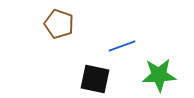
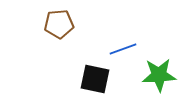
brown pentagon: rotated 24 degrees counterclockwise
blue line: moved 1 px right, 3 px down
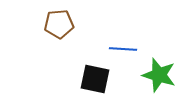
blue line: rotated 24 degrees clockwise
green star: rotated 20 degrees clockwise
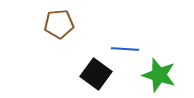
blue line: moved 2 px right
black square: moved 1 px right, 5 px up; rotated 24 degrees clockwise
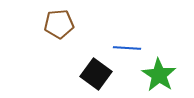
blue line: moved 2 px right, 1 px up
green star: rotated 16 degrees clockwise
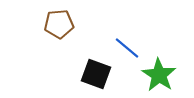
blue line: rotated 36 degrees clockwise
black square: rotated 16 degrees counterclockwise
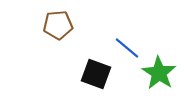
brown pentagon: moved 1 px left, 1 px down
green star: moved 2 px up
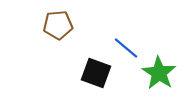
blue line: moved 1 px left
black square: moved 1 px up
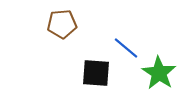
brown pentagon: moved 4 px right, 1 px up
black square: rotated 16 degrees counterclockwise
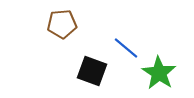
black square: moved 4 px left, 2 px up; rotated 16 degrees clockwise
